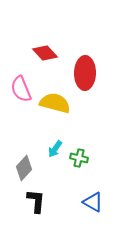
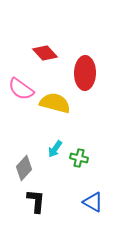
pink semicircle: rotated 32 degrees counterclockwise
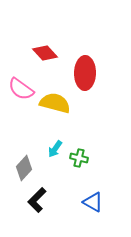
black L-shape: moved 1 px right, 1 px up; rotated 140 degrees counterclockwise
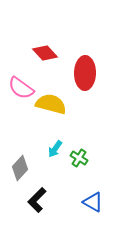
pink semicircle: moved 1 px up
yellow semicircle: moved 4 px left, 1 px down
green cross: rotated 18 degrees clockwise
gray diamond: moved 4 px left
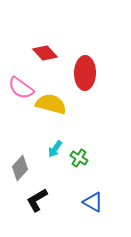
black L-shape: rotated 15 degrees clockwise
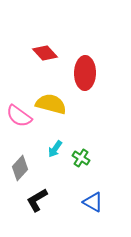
pink semicircle: moved 2 px left, 28 px down
green cross: moved 2 px right
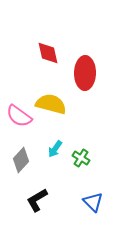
red diamond: moved 3 px right; rotated 30 degrees clockwise
gray diamond: moved 1 px right, 8 px up
blue triangle: rotated 15 degrees clockwise
